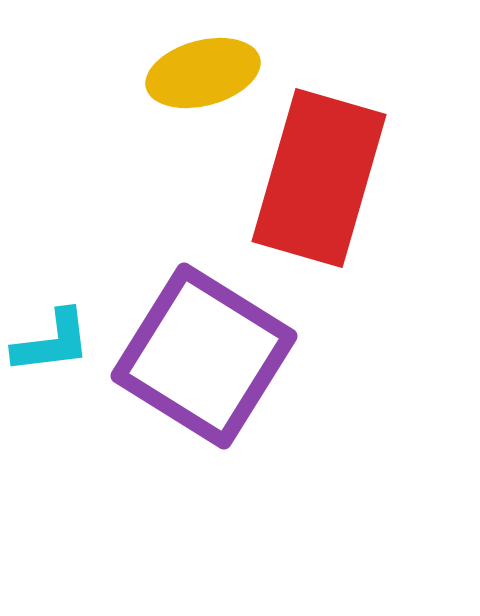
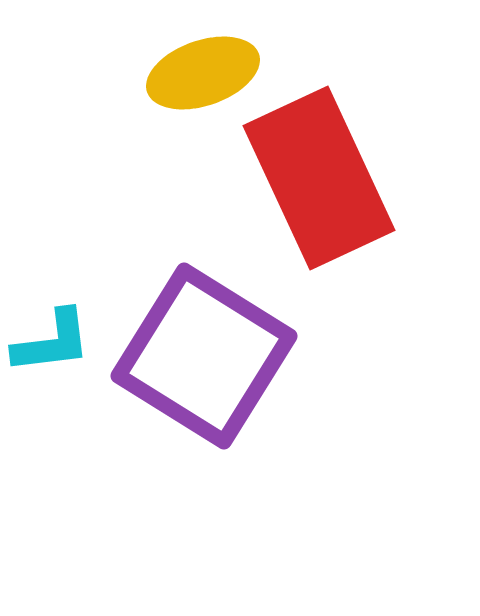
yellow ellipse: rotated 4 degrees counterclockwise
red rectangle: rotated 41 degrees counterclockwise
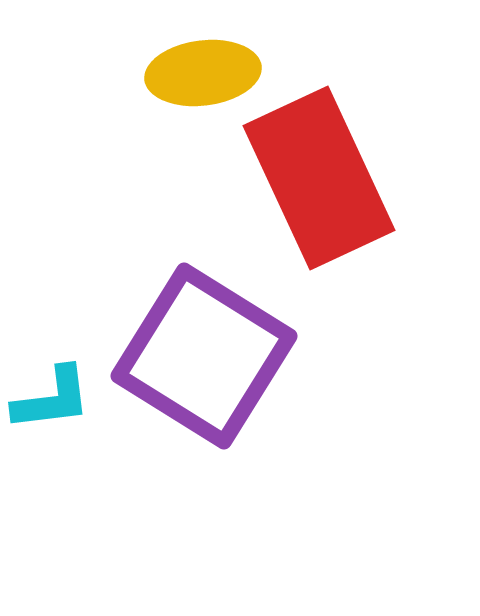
yellow ellipse: rotated 12 degrees clockwise
cyan L-shape: moved 57 px down
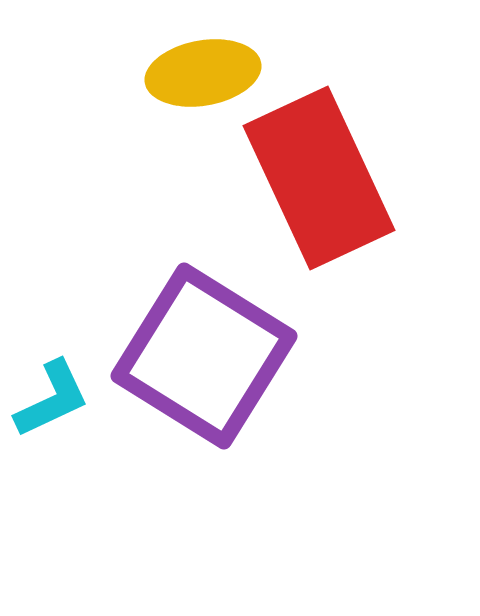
yellow ellipse: rotated 3 degrees counterclockwise
cyan L-shape: rotated 18 degrees counterclockwise
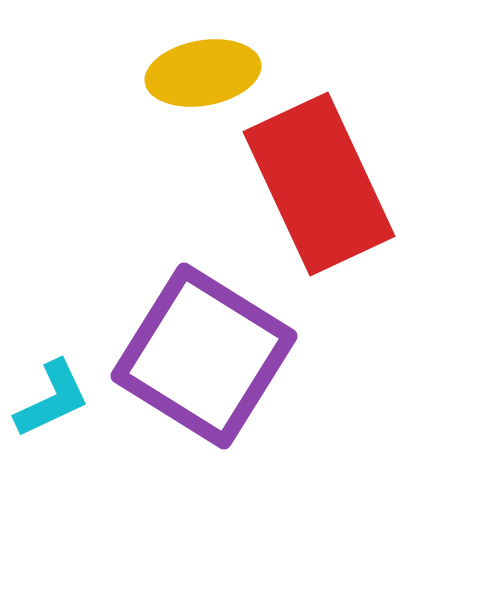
red rectangle: moved 6 px down
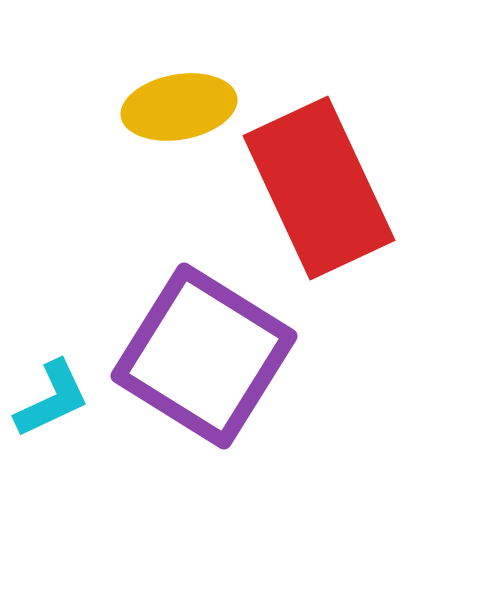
yellow ellipse: moved 24 px left, 34 px down
red rectangle: moved 4 px down
